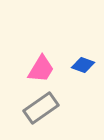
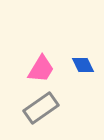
blue diamond: rotated 45 degrees clockwise
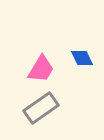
blue diamond: moved 1 px left, 7 px up
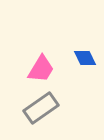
blue diamond: moved 3 px right
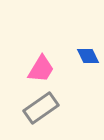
blue diamond: moved 3 px right, 2 px up
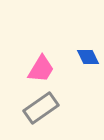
blue diamond: moved 1 px down
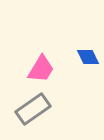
gray rectangle: moved 8 px left, 1 px down
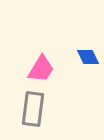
gray rectangle: rotated 48 degrees counterclockwise
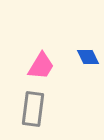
pink trapezoid: moved 3 px up
